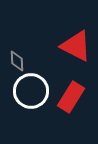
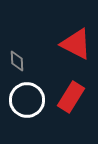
red triangle: moved 2 px up
white circle: moved 4 px left, 9 px down
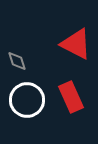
gray diamond: rotated 15 degrees counterclockwise
red rectangle: rotated 56 degrees counterclockwise
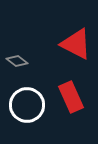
gray diamond: rotated 35 degrees counterclockwise
white circle: moved 5 px down
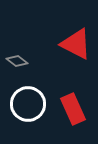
red rectangle: moved 2 px right, 12 px down
white circle: moved 1 px right, 1 px up
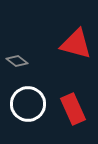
red triangle: rotated 12 degrees counterclockwise
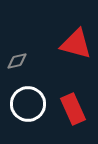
gray diamond: rotated 50 degrees counterclockwise
